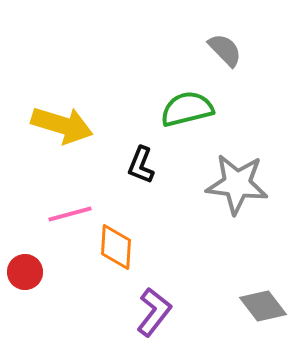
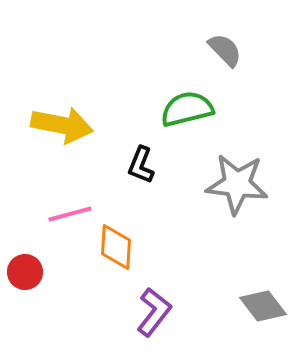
yellow arrow: rotated 6 degrees counterclockwise
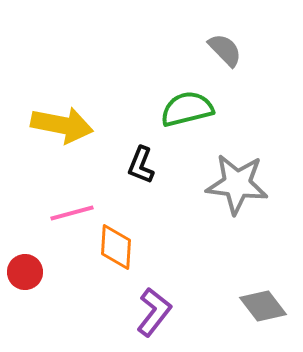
pink line: moved 2 px right, 1 px up
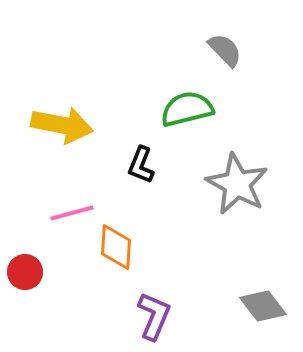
gray star: rotated 22 degrees clockwise
purple L-shape: moved 4 px down; rotated 15 degrees counterclockwise
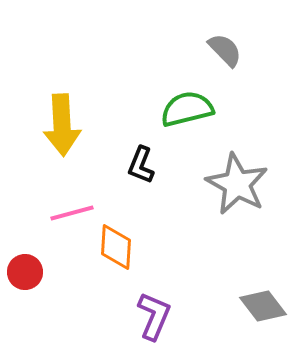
yellow arrow: rotated 76 degrees clockwise
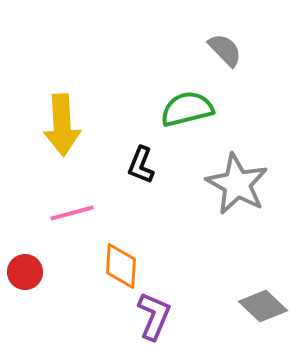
orange diamond: moved 5 px right, 19 px down
gray diamond: rotated 9 degrees counterclockwise
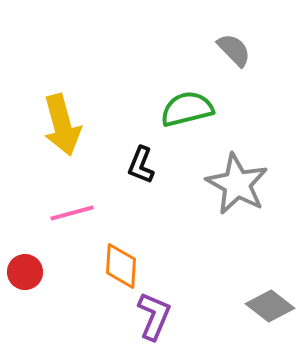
gray semicircle: moved 9 px right
yellow arrow: rotated 12 degrees counterclockwise
gray diamond: moved 7 px right; rotated 6 degrees counterclockwise
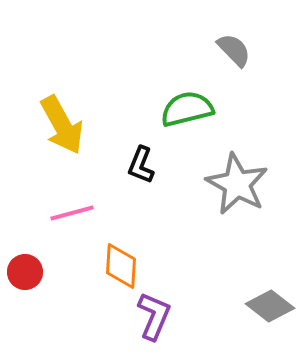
yellow arrow: rotated 14 degrees counterclockwise
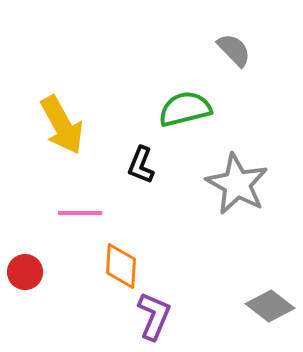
green semicircle: moved 2 px left
pink line: moved 8 px right; rotated 15 degrees clockwise
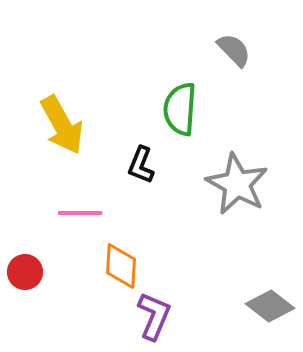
green semicircle: moved 5 px left; rotated 72 degrees counterclockwise
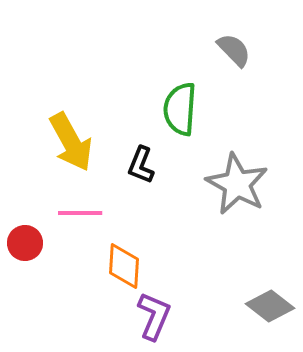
yellow arrow: moved 9 px right, 17 px down
orange diamond: moved 3 px right
red circle: moved 29 px up
